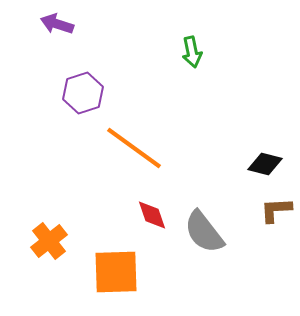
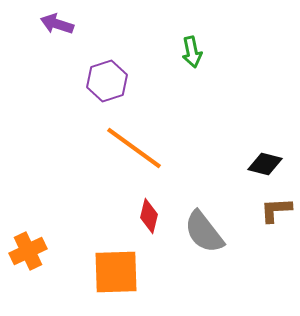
purple hexagon: moved 24 px right, 12 px up
red diamond: moved 3 px left, 1 px down; rotated 32 degrees clockwise
orange cross: moved 21 px left, 10 px down; rotated 12 degrees clockwise
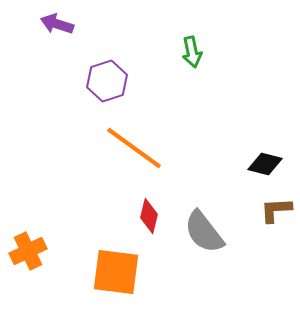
orange square: rotated 9 degrees clockwise
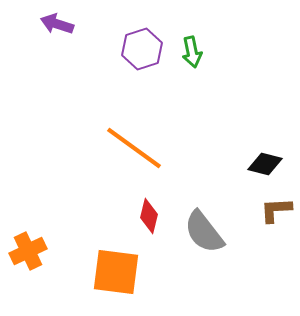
purple hexagon: moved 35 px right, 32 px up
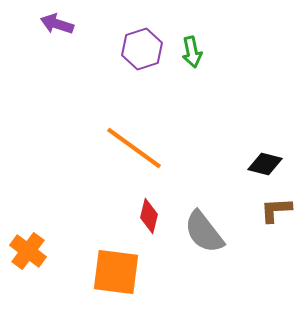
orange cross: rotated 27 degrees counterclockwise
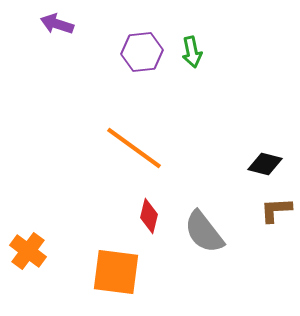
purple hexagon: moved 3 px down; rotated 12 degrees clockwise
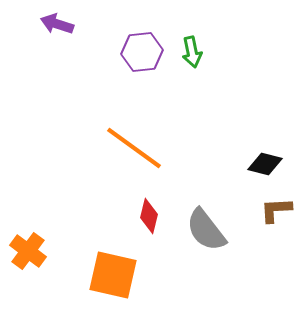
gray semicircle: moved 2 px right, 2 px up
orange square: moved 3 px left, 3 px down; rotated 6 degrees clockwise
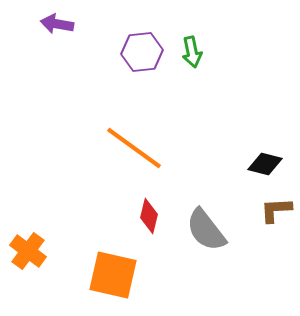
purple arrow: rotated 8 degrees counterclockwise
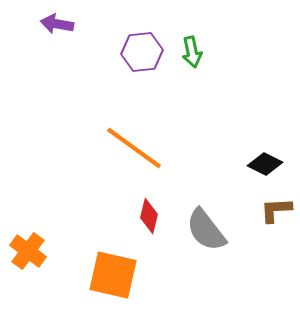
black diamond: rotated 12 degrees clockwise
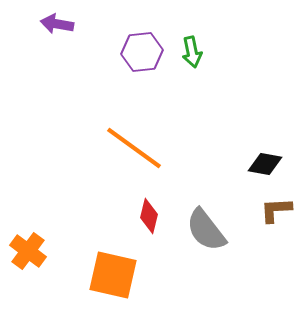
black diamond: rotated 16 degrees counterclockwise
